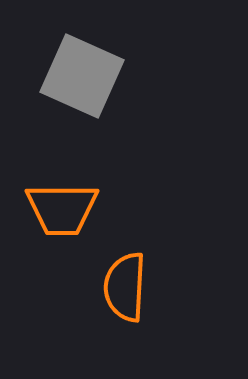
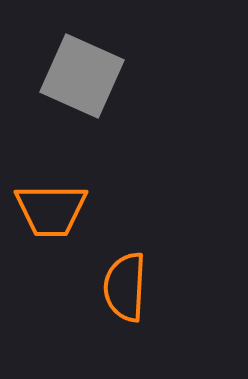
orange trapezoid: moved 11 px left, 1 px down
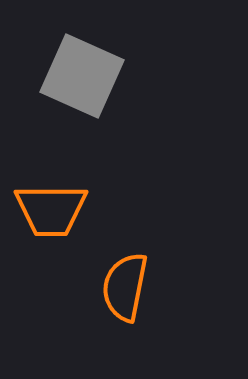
orange semicircle: rotated 8 degrees clockwise
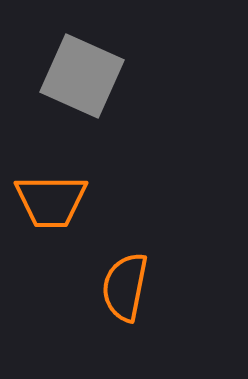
orange trapezoid: moved 9 px up
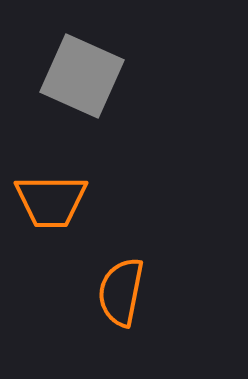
orange semicircle: moved 4 px left, 5 px down
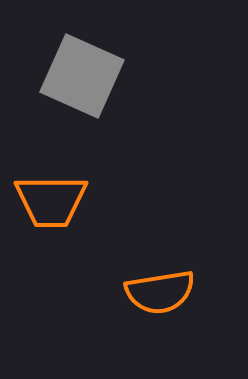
orange semicircle: moved 39 px right; rotated 110 degrees counterclockwise
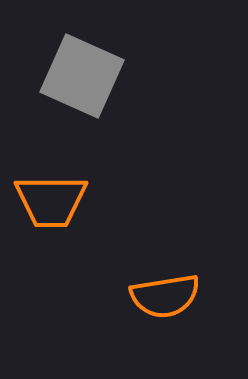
orange semicircle: moved 5 px right, 4 px down
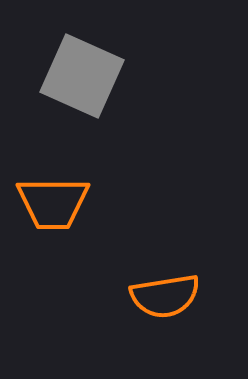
orange trapezoid: moved 2 px right, 2 px down
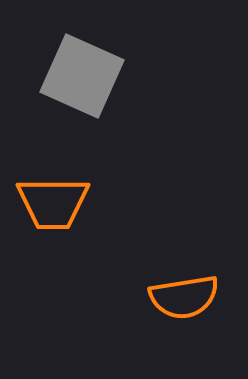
orange semicircle: moved 19 px right, 1 px down
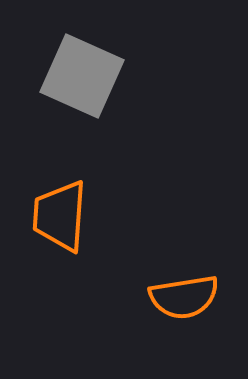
orange trapezoid: moved 7 px right, 13 px down; rotated 94 degrees clockwise
